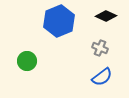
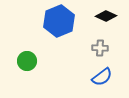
gray cross: rotated 21 degrees counterclockwise
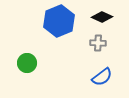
black diamond: moved 4 px left, 1 px down
gray cross: moved 2 px left, 5 px up
green circle: moved 2 px down
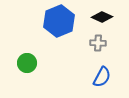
blue semicircle: rotated 25 degrees counterclockwise
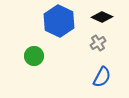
blue hexagon: rotated 12 degrees counterclockwise
gray cross: rotated 35 degrees counterclockwise
green circle: moved 7 px right, 7 px up
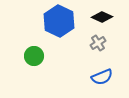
blue semicircle: rotated 40 degrees clockwise
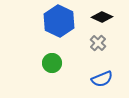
gray cross: rotated 14 degrees counterclockwise
green circle: moved 18 px right, 7 px down
blue semicircle: moved 2 px down
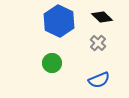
black diamond: rotated 20 degrees clockwise
blue semicircle: moved 3 px left, 1 px down
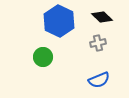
gray cross: rotated 35 degrees clockwise
green circle: moved 9 px left, 6 px up
